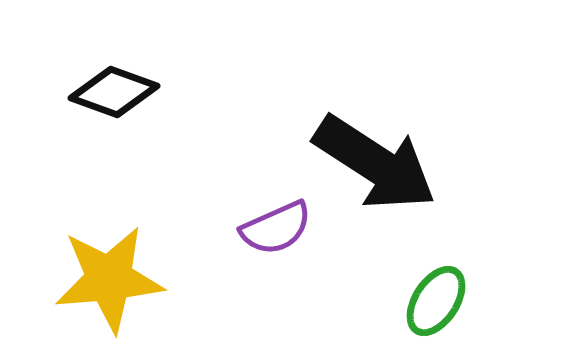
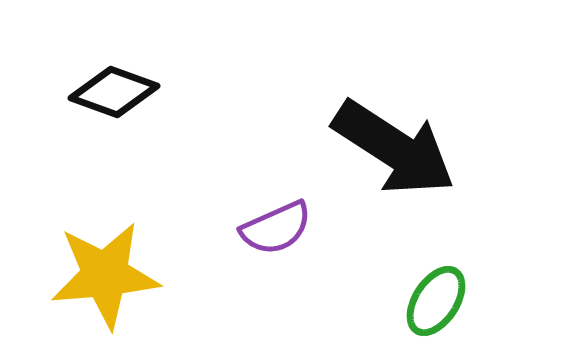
black arrow: moved 19 px right, 15 px up
yellow star: moved 4 px left, 4 px up
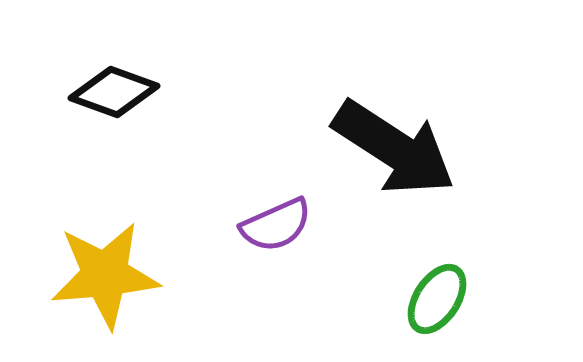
purple semicircle: moved 3 px up
green ellipse: moved 1 px right, 2 px up
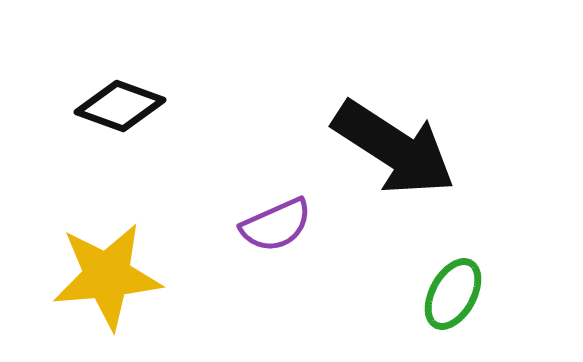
black diamond: moved 6 px right, 14 px down
yellow star: moved 2 px right, 1 px down
green ellipse: moved 16 px right, 5 px up; rotated 4 degrees counterclockwise
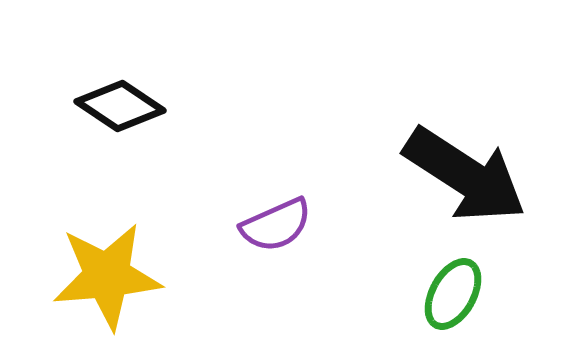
black diamond: rotated 14 degrees clockwise
black arrow: moved 71 px right, 27 px down
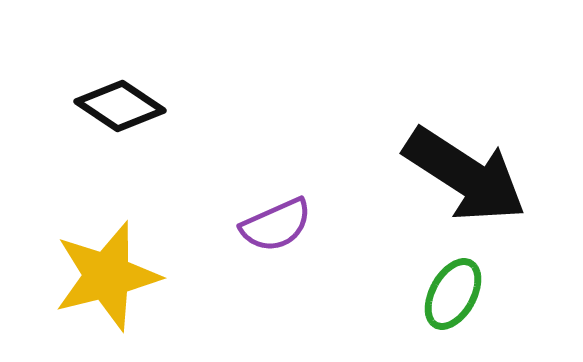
yellow star: rotated 9 degrees counterclockwise
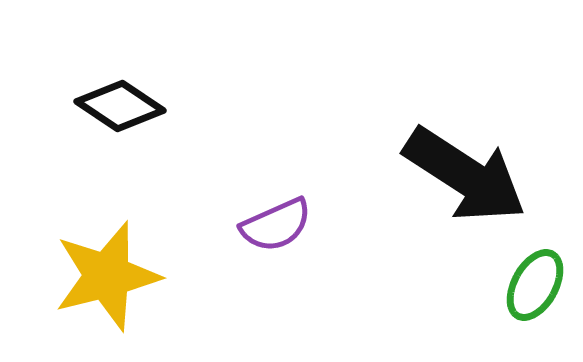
green ellipse: moved 82 px right, 9 px up
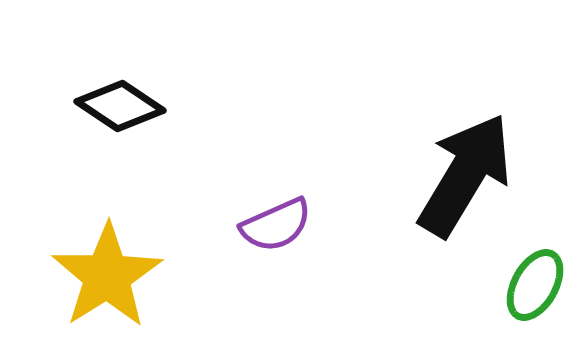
black arrow: rotated 92 degrees counterclockwise
yellow star: rotated 18 degrees counterclockwise
